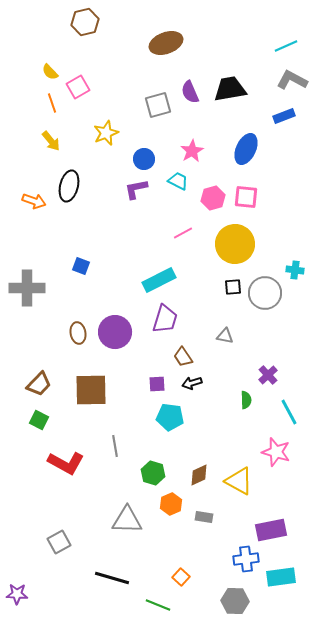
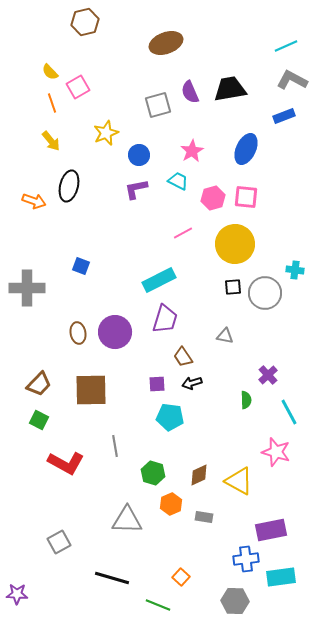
blue circle at (144, 159): moved 5 px left, 4 px up
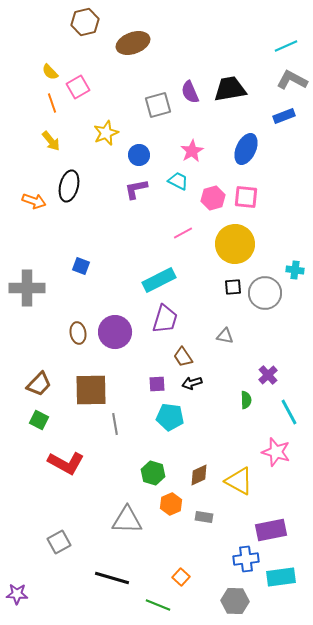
brown ellipse at (166, 43): moved 33 px left
gray line at (115, 446): moved 22 px up
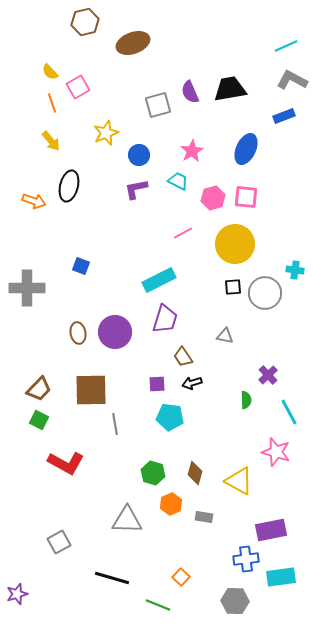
brown trapezoid at (39, 384): moved 5 px down
brown diamond at (199, 475): moved 4 px left, 2 px up; rotated 50 degrees counterclockwise
purple star at (17, 594): rotated 20 degrees counterclockwise
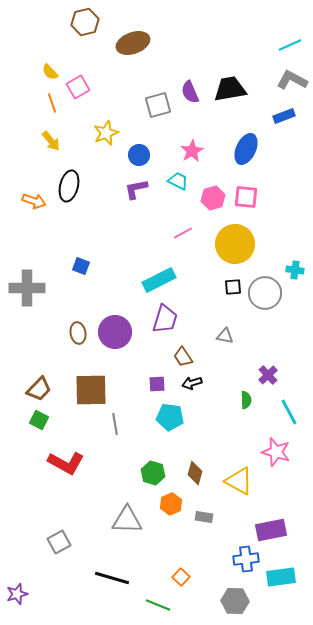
cyan line at (286, 46): moved 4 px right, 1 px up
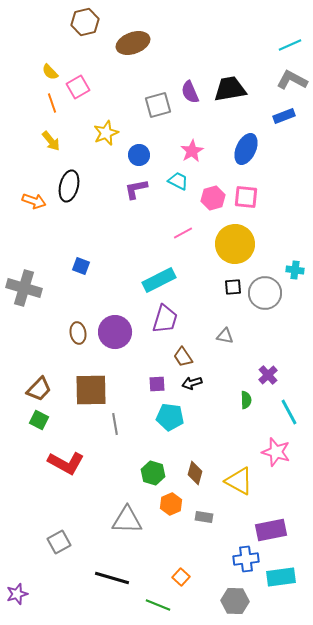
gray cross at (27, 288): moved 3 px left; rotated 16 degrees clockwise
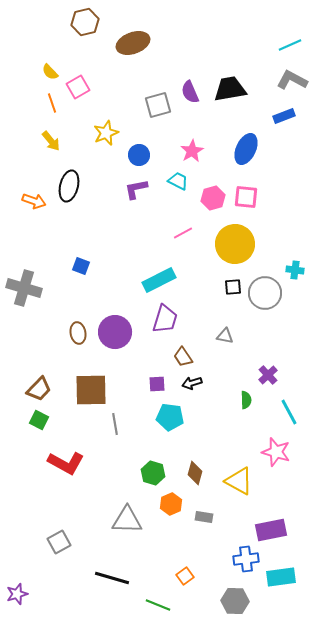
orange square at (181, 577): moved 4 px right, 1 px up; rotated 12 degrees clockwise
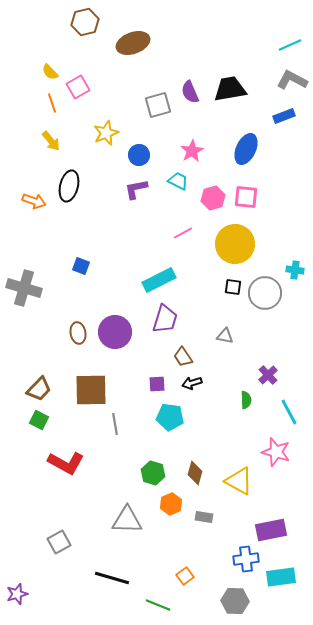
black square at (233, 287): rotated 12 degrees clockwise
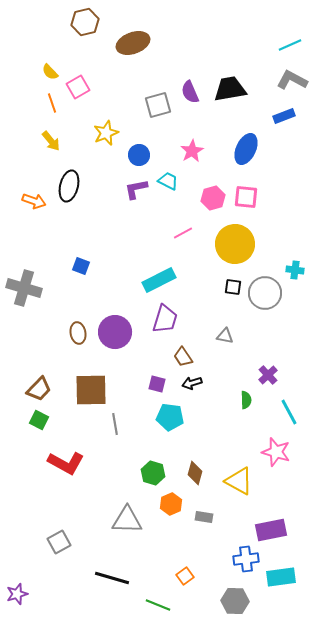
cyan trapezoid at (178, 181): moved 10 px left
purple square at (157, 384): rotated 18 degrees clockwise
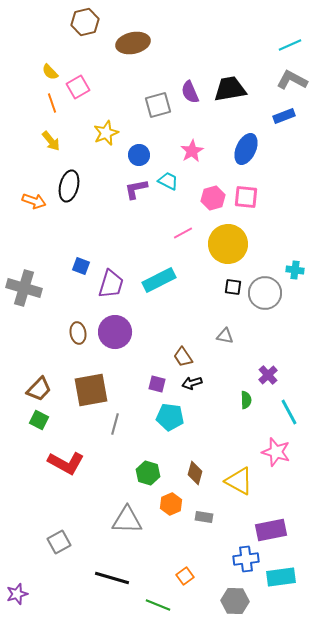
brown ellipse at (133, 43): rotated 8 degrees clockwise
yellow circle at (235, 244): moved 7 px left
purple trapezoid at (165, 319): moved 54 px left, 35 px up
brown square at (91, 390): rotated 9 degrees counterclockwise
gray line at (115, 424): rotated 25 degrees clockwise
green hexagon at (153, 473): moved 5 px left
